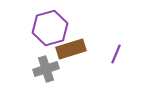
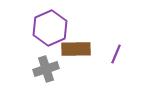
purple hexagon: rotated 8 degrees counterclockwise
brown rectangle: moved 5 px right; rotated 16 degrees clockwise
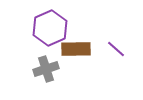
purple line: moved 5 px up; rotated 72 degrees counterclockwise
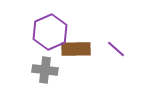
purple hexagon: moved 4 px down
gray cross: moved 1 px left, 1 px down; rotated 25 degrees clockwise
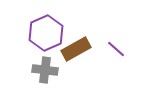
purple hexagon: moved 4 px left, 1 px down
brown rectangle: rotated 28 degrees counterclockwise
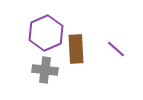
brown rectangle: rotated 64 degrees counterclockwise
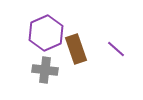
brown rectangle: rotated 16 degrees counterclockwise
